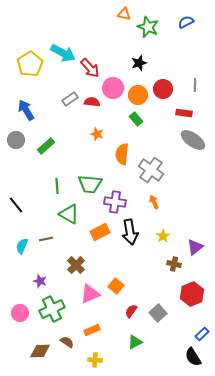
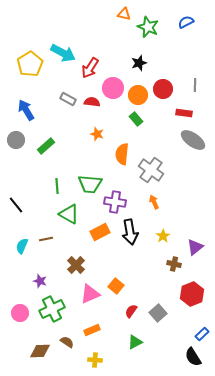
red arrow at (90, 68): rotated 75 degrees clockwise
gray rectangle at (70, 99): moved 2 px left; rotated 63 degrees clockwise
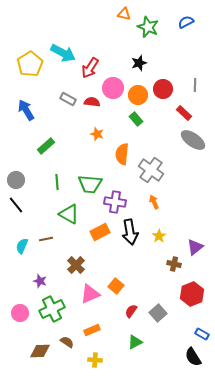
red rectangle at (184, 113): rotated 35 degrees clockwise
gray circle at (16, 140): moved 40 px down
green line at (57, 186): moved 4 px up
yellow star at (163, 236): moved 4 px left
blue rectangle at (202, 334): rotated 72 degrees clockwise
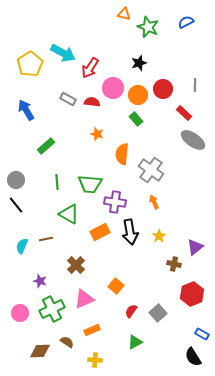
pink triangle at (90, 294): moved 6 px left, 5 px down
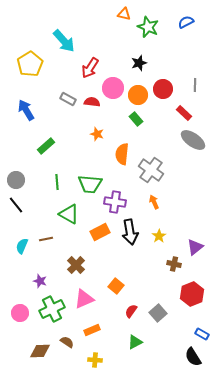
cyan arrow at (63, 53): moved 1 px right, 12 px up; rotated 20 degrees clockwise
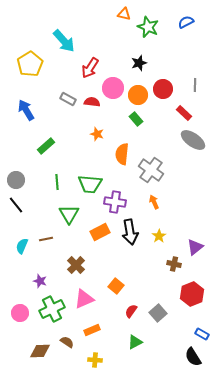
green triangle at (69, 214): rotated 30 degrees clockwise
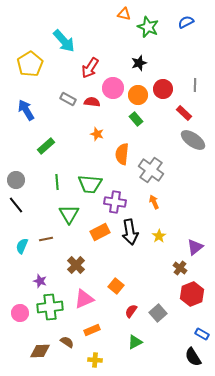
brown cross at (174, 264): moved 6 px right, 4 px down; rotated 24 degrees clockwise
green cross at (52, 309): moved 2 px left, 2 px up; rotated 20 degrees clockwise
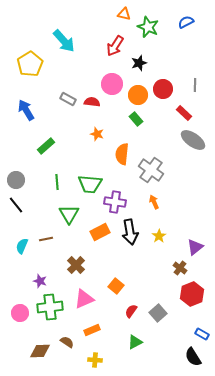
red arrow at (90, 68): moved 25 px right, 22 px up
pink circle at (113, 88): moved 1 px left, 4 px up
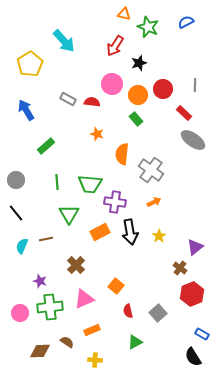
orange arrow at (154, 202): rotated 88 degrees clockwise
black line at (16, 205): moved 8 px down
red semicircle at (131, 311): moved 3 px left; rotated 48 degrees counterclockwise
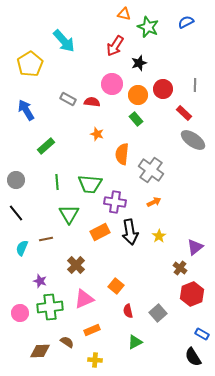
cyan semicircle at (22, 246): moved 2 px down
